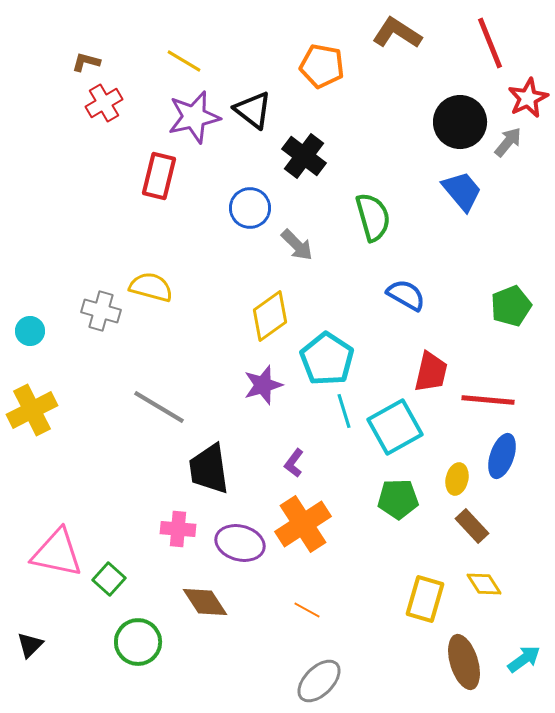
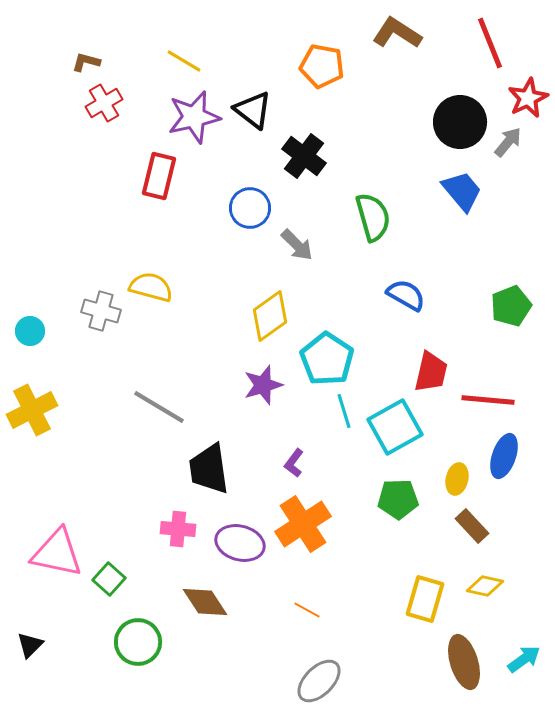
blue ellipse at (502, 456): moved 2 px right
yellow diamond at (484, 584): moved 1 px right, 2 px down; rotated 45 degrees counterclockwise
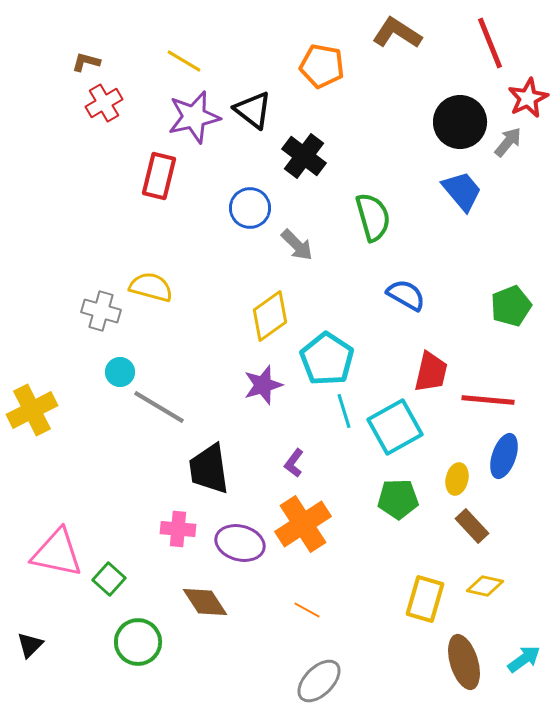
cyan circle at (30, 331): moved 90 px right, 41 px down
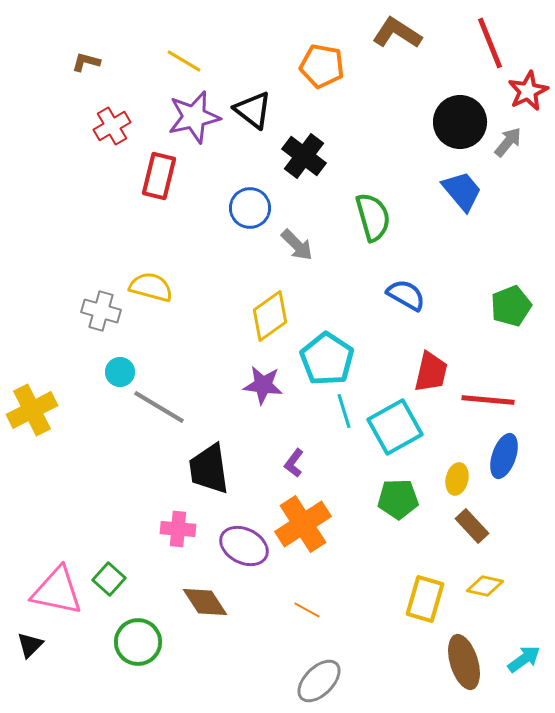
red star at (528, 98): moved 7 px up
red cross at (104, 103): moved 8 px right, 23 px down
purple star at (263, 385): rotated 24 degrees clockwise
purple ellipse at (240, 543): moved 4 px right, 3 px down; rotated 12 degrees clockwise
pink triangle at (57, 553): moved 38 px down
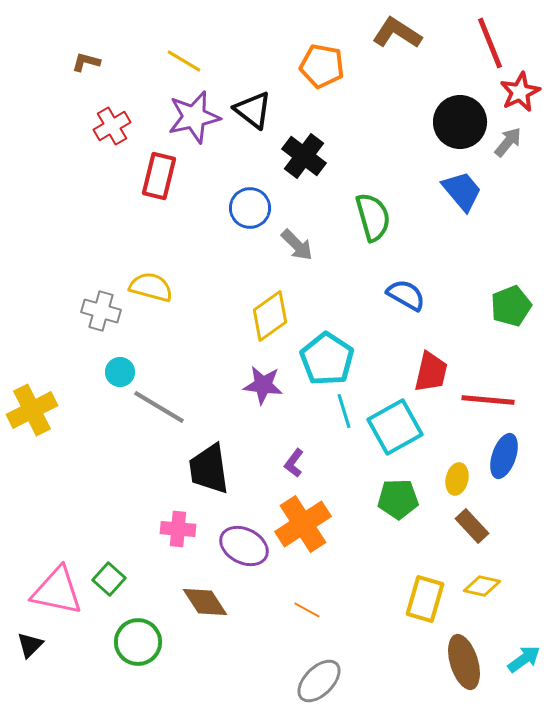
red star at (528, 91): moved 8 px left, 1 px down
yellow diamond at (485, 586): moved 3 px left
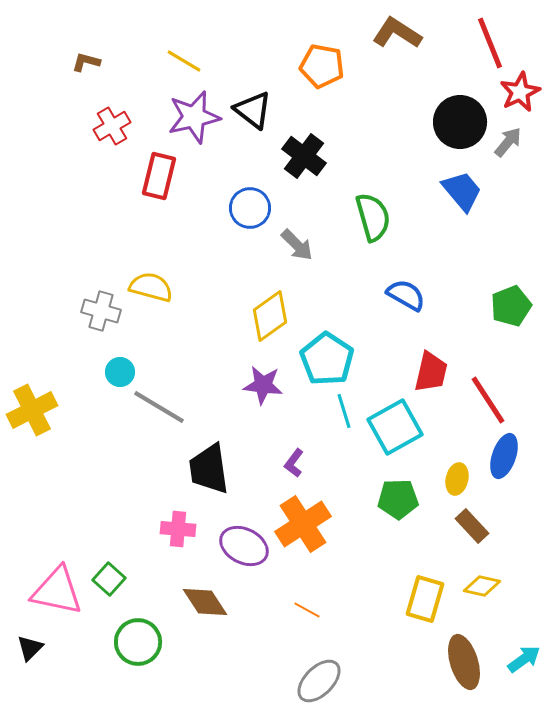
red line at (488, 400): rotated 52 degrees clockwise
black triangle at (30, 645): moved 3 px down
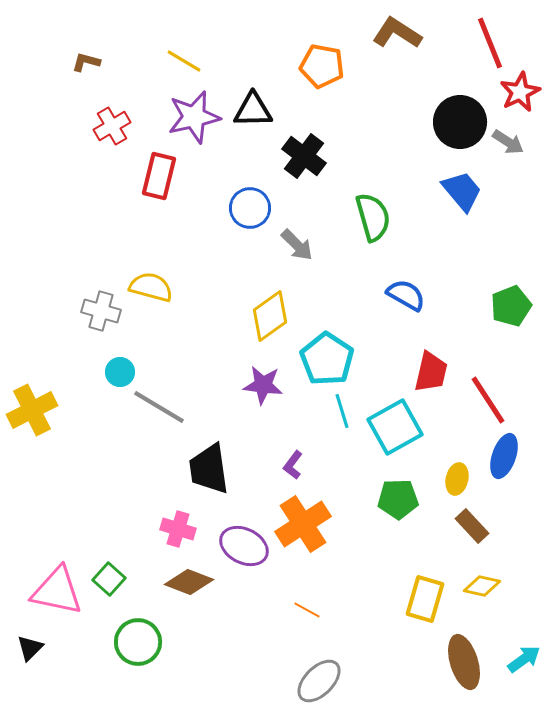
black triangle at (253, 110): rotated 39 degrees counterclockwise
gray arrow at (508, 142): rotated 84 degrees clockwise
cyan line at (344, 411): moved 2 px left
purple L-shape at (294, 463): moved 1 px left, 2 px down
pink cross at (178, 529): rotated 12 degrees clockwise
brown diamond at (205, 602): moved 16 px left, 20 px up; rotated 36 degrees counterclockwise
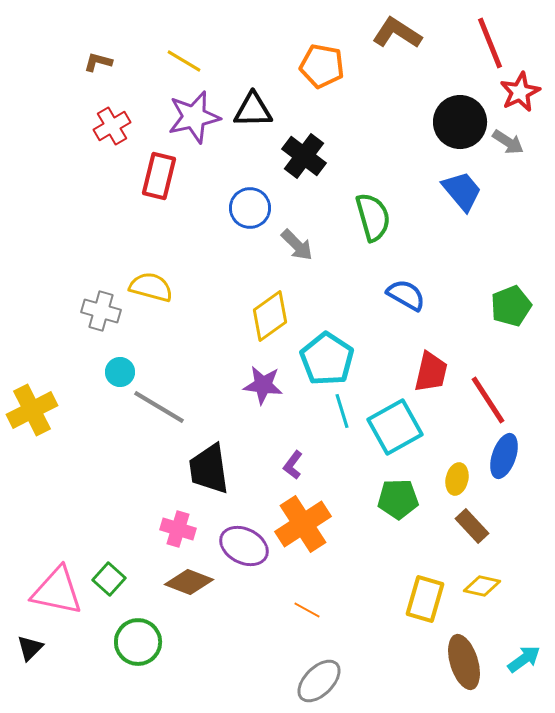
brown L-shape at (86, 62): moved 12 px right
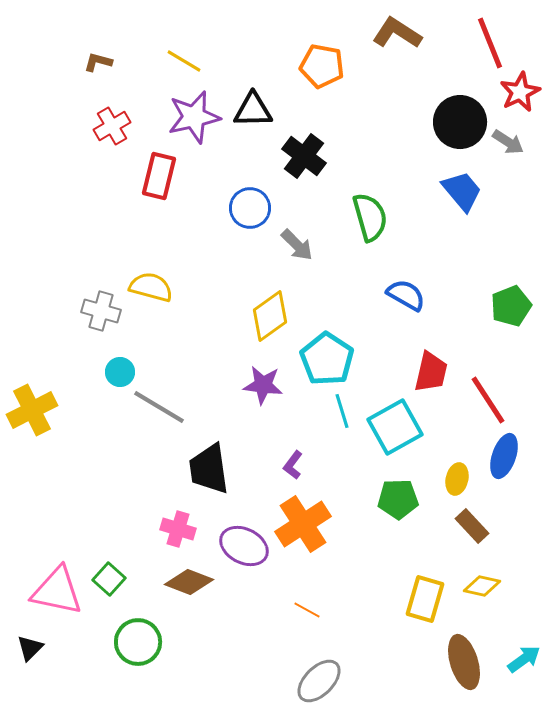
green semicircle at (373, 217): moved 3 px left
